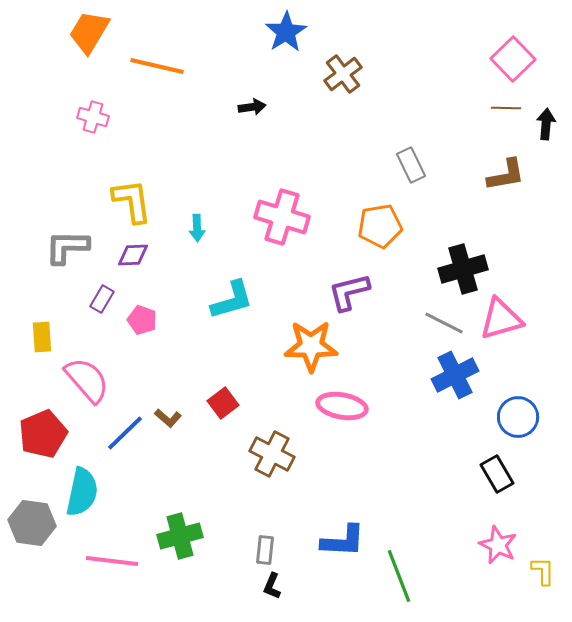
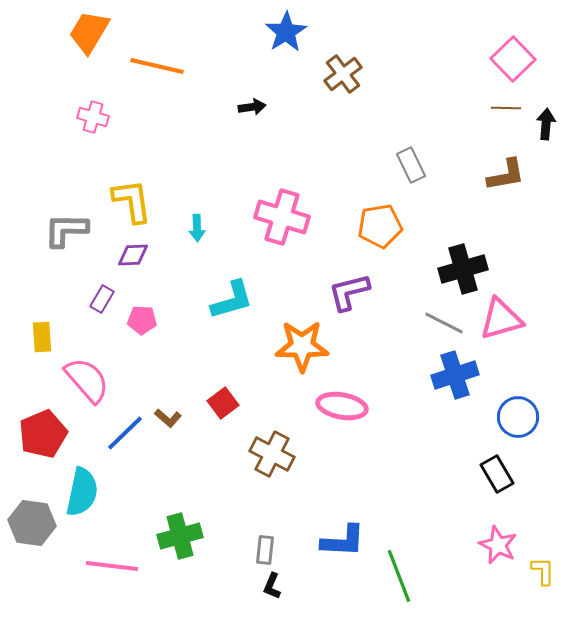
gray L-shape at (67, 247): moved 1 px left, 17 px up
pink pentagon at (142, 320): rotated 16 degrees counterclockwise
orange star at (311, 346): moved 9 px left
blue cross at (455, 375): rotated 9 degrees clockwise
pink line at (112, 561): moved 5 px down
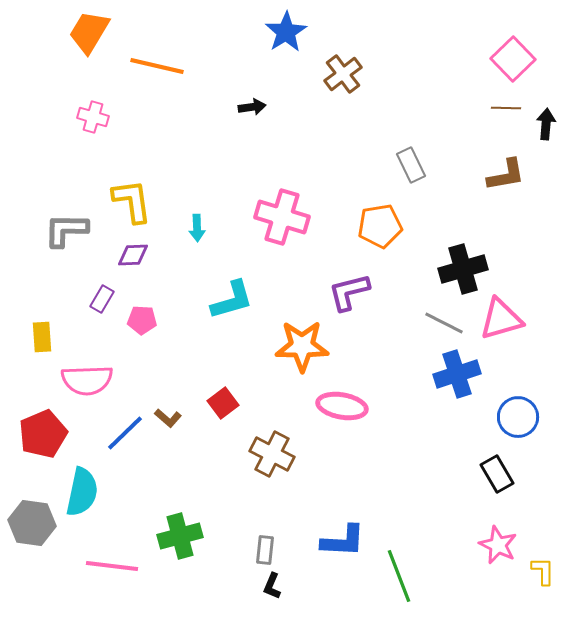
blue cross at (455, 375): moved 2 px right, 1 px up
pink semicircle at (87, 380): rotated 129 degrees clockwise
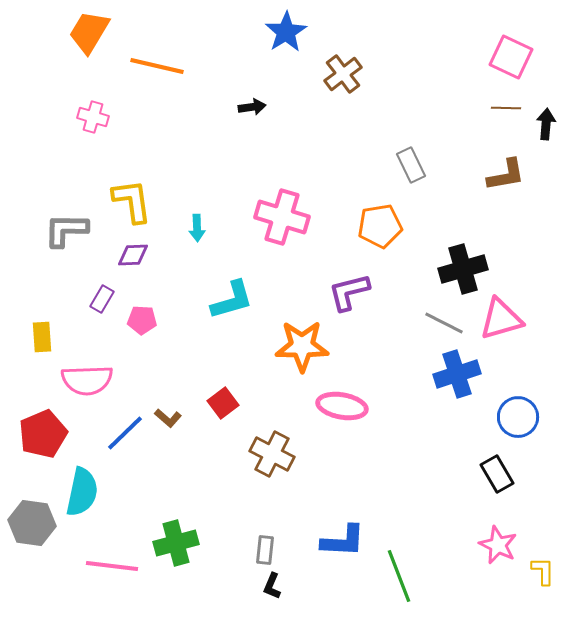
pink square at (513, 59): moved 2 px left, 2 px up; rotated 21 degrees counterclockwise
green cross at (180, 536): moved 4 px left, 7 px down
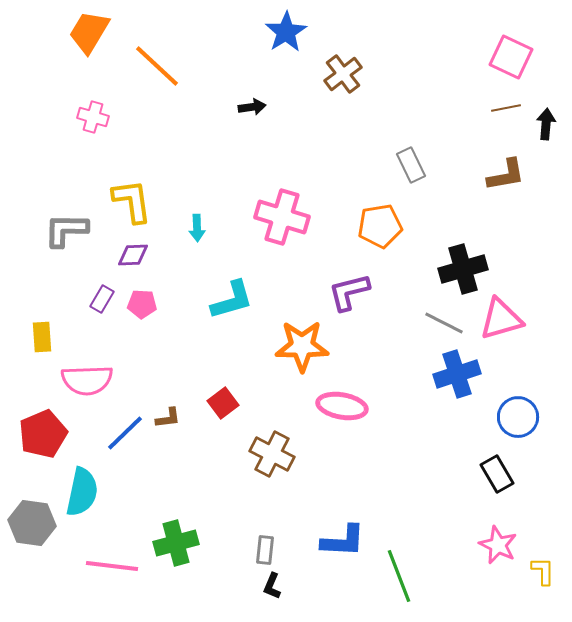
orange line at (157, 66): rotated 30 degrees clockwise
brown line at (506, 108): rotated 12 degrees counterclockwise
pink pentagon at (142, 320): moved 16 px up
brown L-shape at (168, 418): rotated 48 degrees counterclockwise
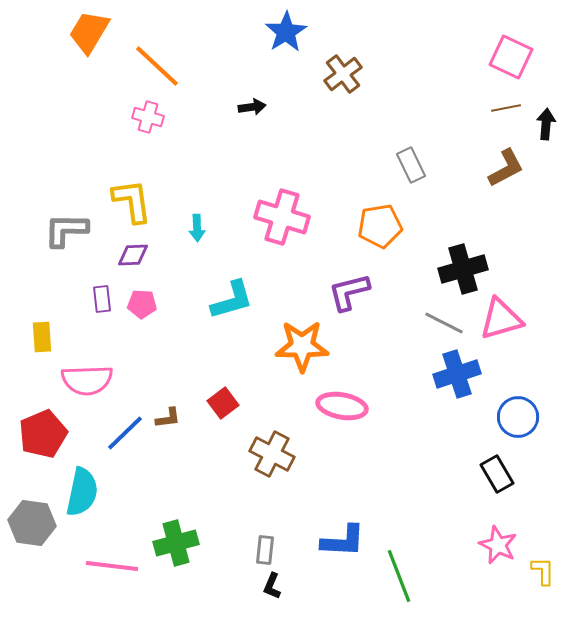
pink cross at (93, 117): moved 55 px right
brown L-shape at (506, 175): moved 7 px up; rotated 18 degrees counterclockwise
purple rectangle at (102, 299): rotated 36 degrees counterclockwise
